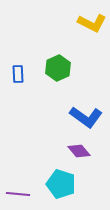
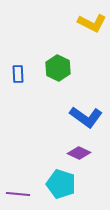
green hexagon: rotated 10 degrees counterclockwise
purple diamond: moved 2 px down; rotated 25 degrees counterclockwise
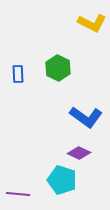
cyan pentagon: moved 1 px right, 4 px up
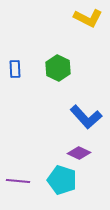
yellow L-shape: moved 4 px left, 5 px up
blue rectangle: moved 3 px left, 5 px up
blue L-shape: rotated 12 degrees clockwise
purple line: moved 13 px up
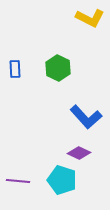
yellow L-shape: moved 2 px right
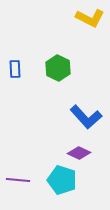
purple line: moved 1 px up
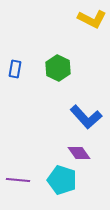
yellow L-shape: moved 2 px right, 1 px down
blue rectangle: rotated 12 degrees clockwise
purple diamond: rotated 30 degrees clockwise
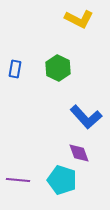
yellow L-shape: moved 13 px left
purple diamond: rotated 15 degrees clockwise
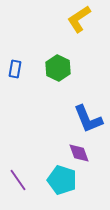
yellow L-shape: rotated 120 degrees clockwise
blue L-shape: moved 2 px right, 2 px down; rotated 20 degrees clockwise
purple line: rotated 50 degrees clockwise
